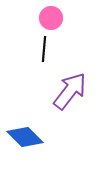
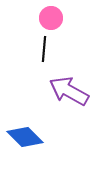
purple arrow: moved 1 px left; rotated 99 degrees counterclockwise
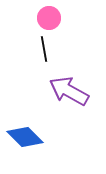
pink circle: moved 2 px left
black line: rotated 15 degrees counterclockwise
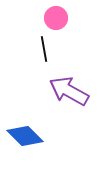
pink circle: moved 7 px right
blue diamond: moved 1 px up
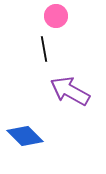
pink circle: moved 2 px up
purple arrow: moved 1 px right
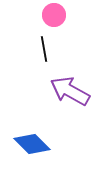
pink circle: moved 2 px left, 1 px up
blue diamond: moved 7 px right, 8 px down
